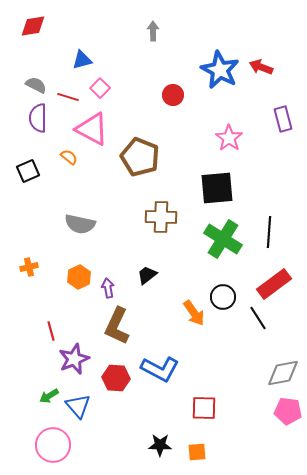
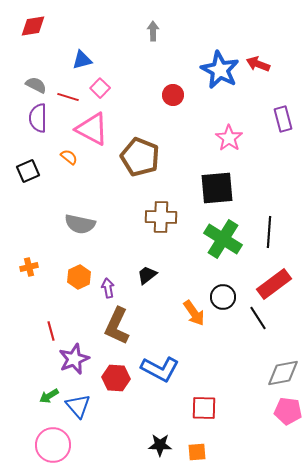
red arrow at (261, 67): moved 3 px left, 3 px up
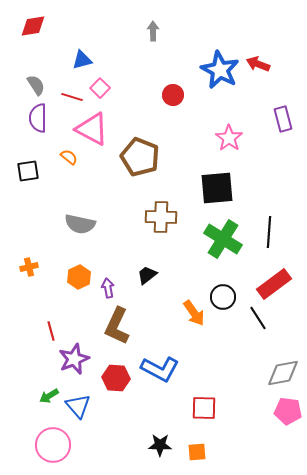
gray semicircle at (36, 85): rotated 30 degrees clockwise
red line at (68, 97): moved 4 px right
black square at (28, 171): rotated 15 degrees clockwise
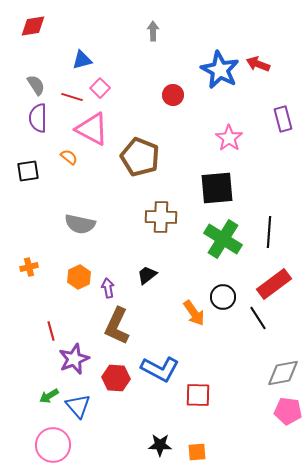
red square at (204, 408): moved 6 px left, 13 px up
